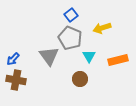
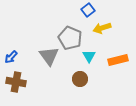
blue square: moved 17 px right, 5 px up
blue arrow: moved 2 px left, 2 px up
brown cross: moved 2 px down
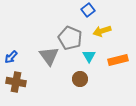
yellow arrow: moved 3 px down
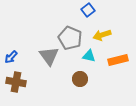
yellow arrow: moved 4 px down
cyan triangle: rotated 48 degrees counterclockwise
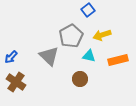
gray pentagon: moved 1 px right, 2 px up; rotated 20 degrees clockwise
gray triangle: rotated 10 degrees counterclockwise
brown cross: rotated 24 degrees clockwise
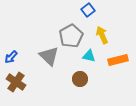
yellow arrow: rotated 84 degrees clockwise
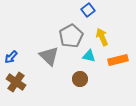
yellow arrow: moved 2 px down
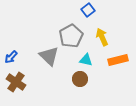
cyan triangle: moved 3 px left, 4 px down
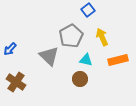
blue arrow: moved 1 px left, 8 px up
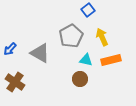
gray triangle: moved 9 px left, 3 px up; rotated 15 degrees counterclockwise
orange rectangle: moved 7 px left
brown cross: moved 1 px left
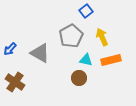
blue square: moved 2 px left, 1 px down
brown circle: moved 1 px left, 1 px up
